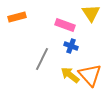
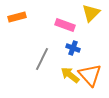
yellow triangle: rotated 18 degrees clockwise
blue cross: moved 2 px right, 2 px down
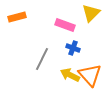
yellow arrow: rotated 12 degrees counterclockwise
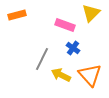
orange rectangle: moved 2 px up
blue cross: rotated 16 degrees clockwise
yellow arrow: moved 9 px left
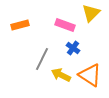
orange rectangle: moved 3 px right, 10 px down
orange triangle: rotated 15 degrees counterclockwise
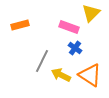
pink rectangle: moved 4 px right, 2 px down
blue cross: moved 2 px right
gray line: moved 2 px down
